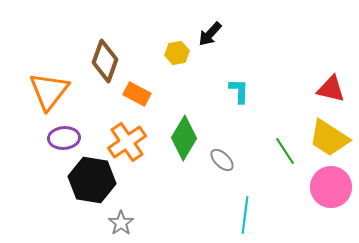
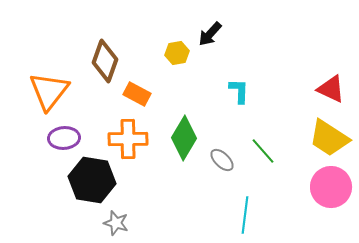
red triangle: rotated 12 degrees clockwise
orange cross: moved 1 px right, 3 px up; rotated 33 degrees clockwise
green line: moved 22 px left; rotated 8 degrees counterclockwise
gray star: moved 5 px left; rotated 20 degrees counterclockwise
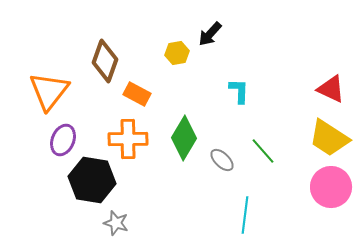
purple ellipse: moved 1 px left, 2 px down; rotated 64 degrees counterclockwise
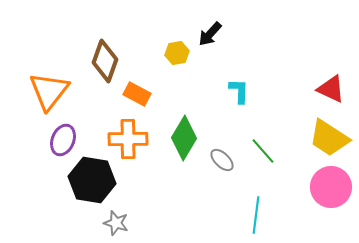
cyan line: moved 11 px right
